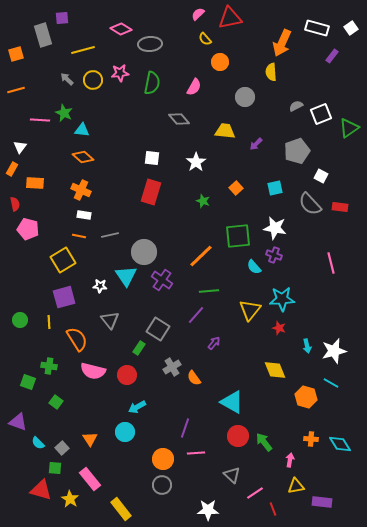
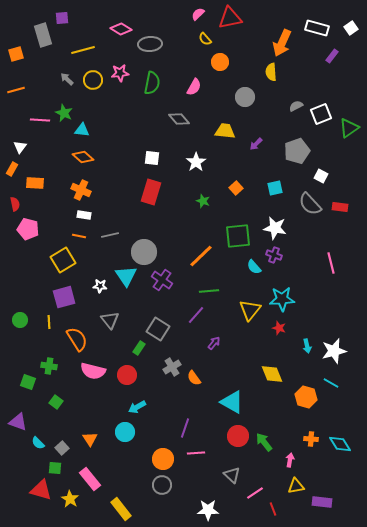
yellow diamond at (275, 370): moved 3 px left, 4 px down
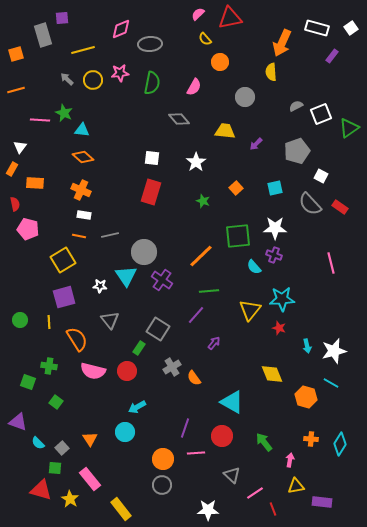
pink diamond at (121, 29): rotated 55 degrees counterclockwise
red rectangle at (340, 207): rotated 28 degrees clockwise
white star at (275, 228): rotated 10 degrees counterclockwise
red circle at (127, 375): moved 4 px up
red circle at (238, 436): moved 16 px left
cyan diamond at (340, 444): rotated 65 degrees clockwise
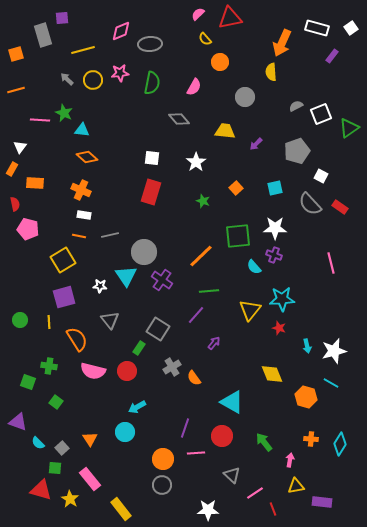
pink diamond at (121, 29): moved 2 px down
orange diamond at (83, 157): moved 4 px right
